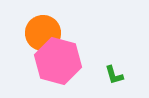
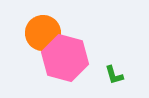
pink hexagon: moved 7 px right, 3 px up
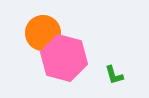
pink hexagon: moved 1 px left
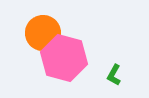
green L-shape: rotated 45 degrees clockwise
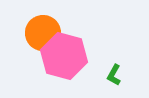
pink hexagon: moved 2 px up
